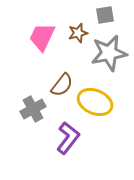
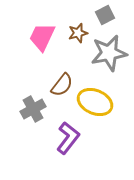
gray square: rotated 18 degrees counterclockwise
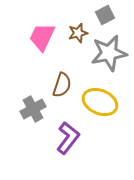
brown semicircle: rotated 20 degrees counterclockwise
yellow ellipse: moved 5 px right
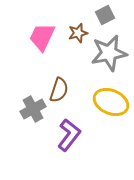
brown semicircle: moved 3 px left, 5 px down
yellow ellipse: moved 11 px right
purple L-shape: moved 1 px right, 3 px up
